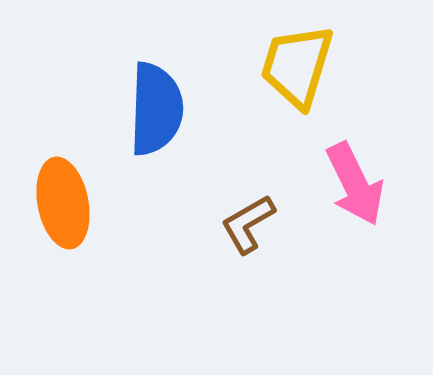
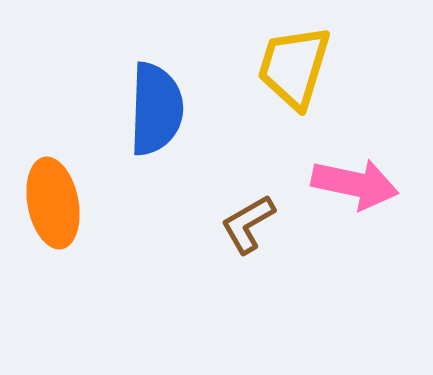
yellow trapezoid: moved 3 px left, 1 px down
pink arrow: rotated 52 degrees counterclockwise
orange ellipse: moved 10 px left
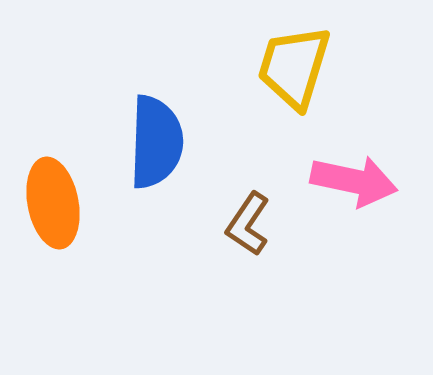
blue semicircle: moved 33 px down
pink arrow: moved 1 px left, 3 px up
brown L-shape: rotated 26 degrees counterclockwise
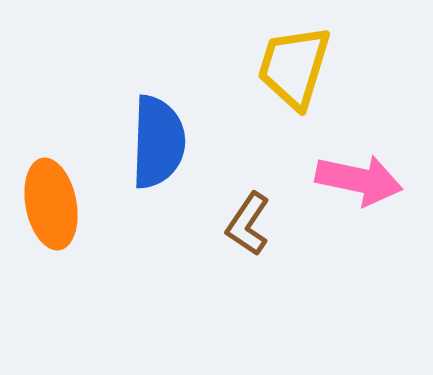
blue semicircle: moved 2 px right
pink arrow: moved 5 px right, 1 px up
orange ellipse: moved 2 px left, 1 px down
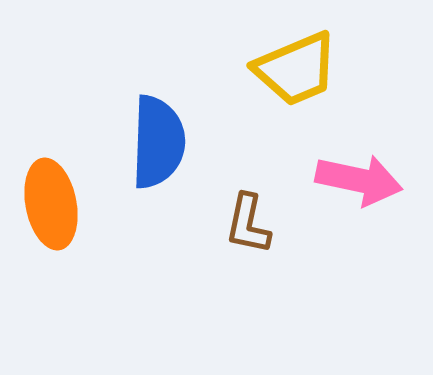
yellow trapezoid: moved 2 px right, 2 px down; rotated 130 degrees counterclockwise
brown L-shape: rotated 22 degrees counterclockwise
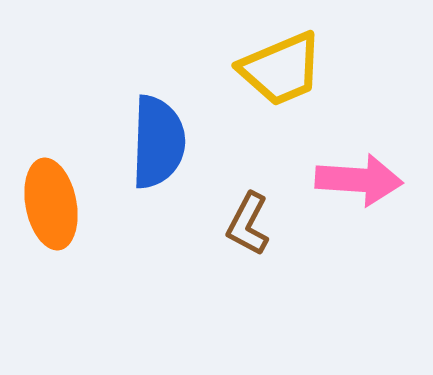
yellow trapezoid: moved 15 px left
pink arrow: rotated 8 degrees counterclockwise
brown L-shape: rotated 16 degrees clockwise
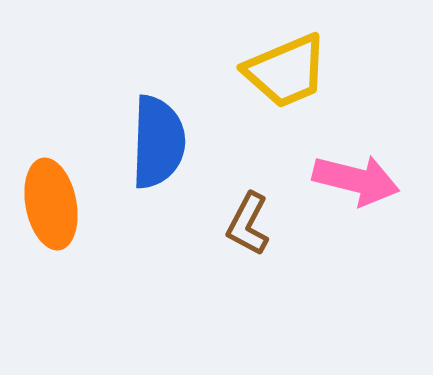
yellow trapezoid: moved 5 px right, 2 px down
pink arrow: moved 3 px left; rotated 10 degrees clockwise
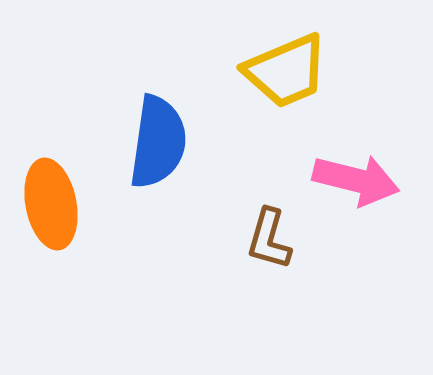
blue semicircle: rotated 6 degrees clockwise
brown L-shape: moved 21 px right, 15 px down; rotated 12 degrees counterclockwise
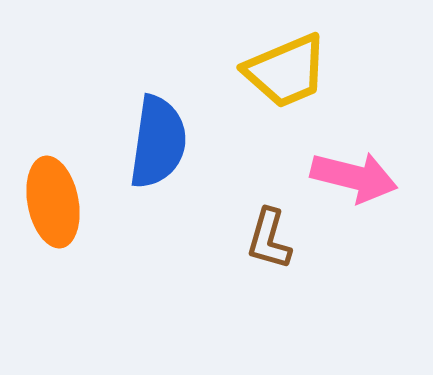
pink arrow: moved 2 px left, 3 px up
orange ellipse: moved 2 px right, 2 px up
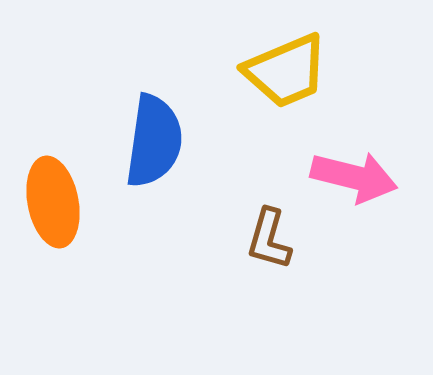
blue semicircle: moved 4 px left, 1 px up
